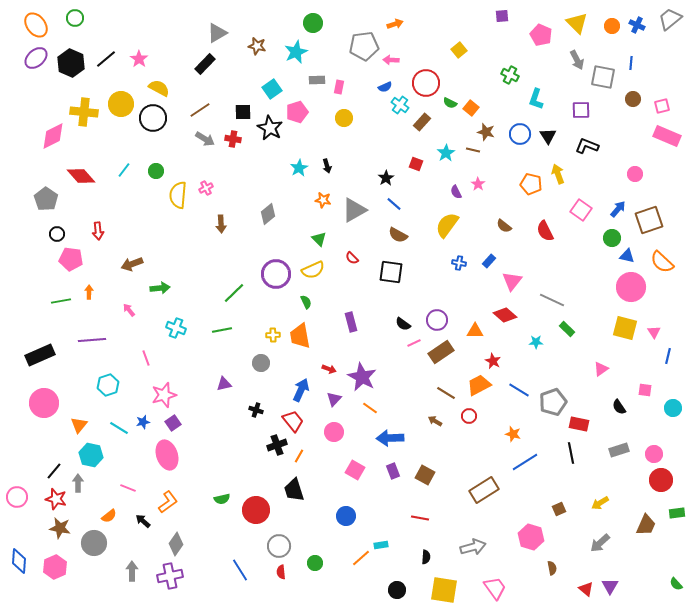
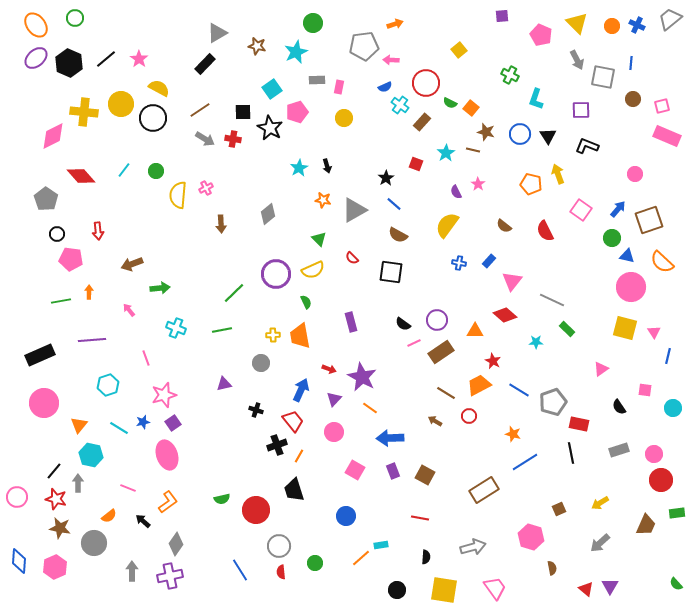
black hexagon at (71, 63): moved 2 px left
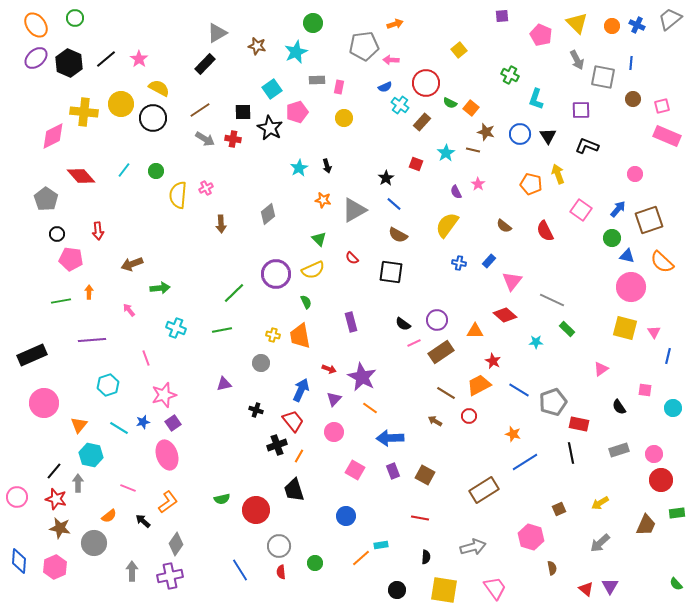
yellow cross at (273, 335): rotated 16 degrees clockwise
black rectangle at (40, 355): moved 8 px left
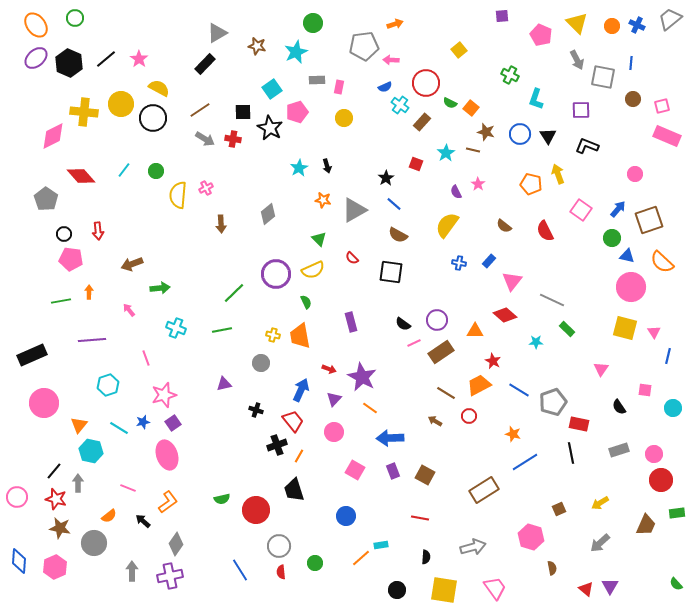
black circle at (57, 234): moved 7 px right
pink triangle at (601, 369): rotated 21 degrees counterclockwise
cyan hexagon at (91, 455): moved 4 px up
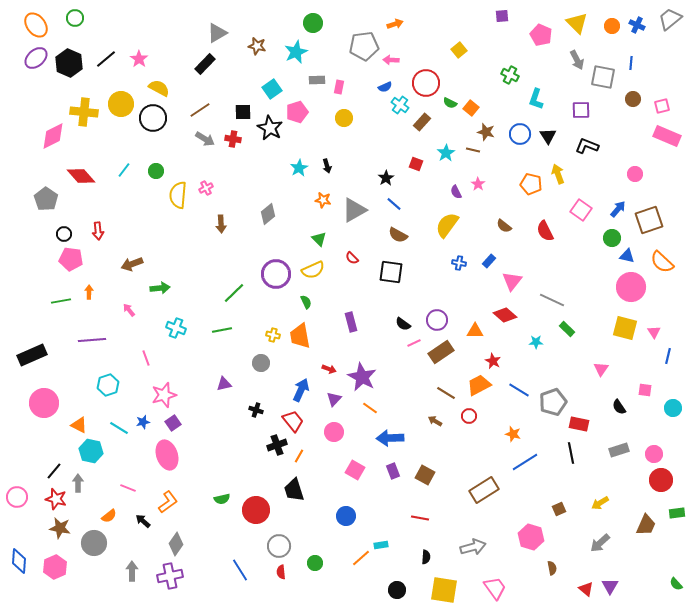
orange triangle at (79, 425): rotated 42 degrees counterclockwise
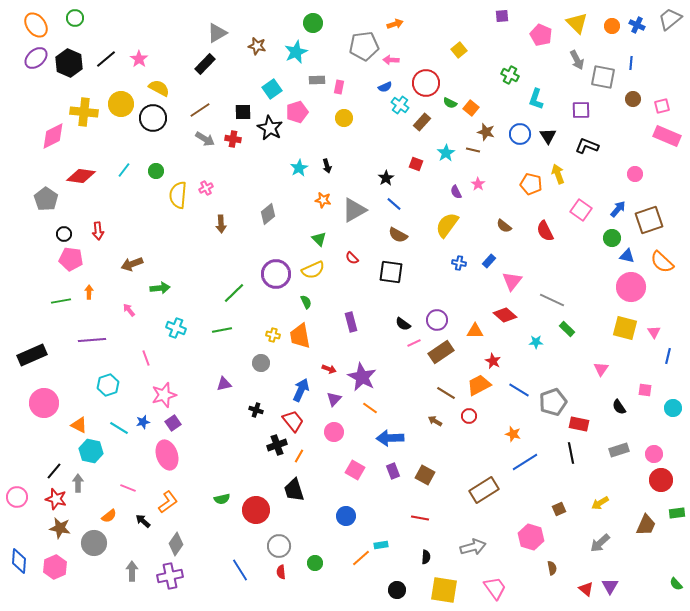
red diamond at (81, 176): rotated 40 degrees counterclockwise
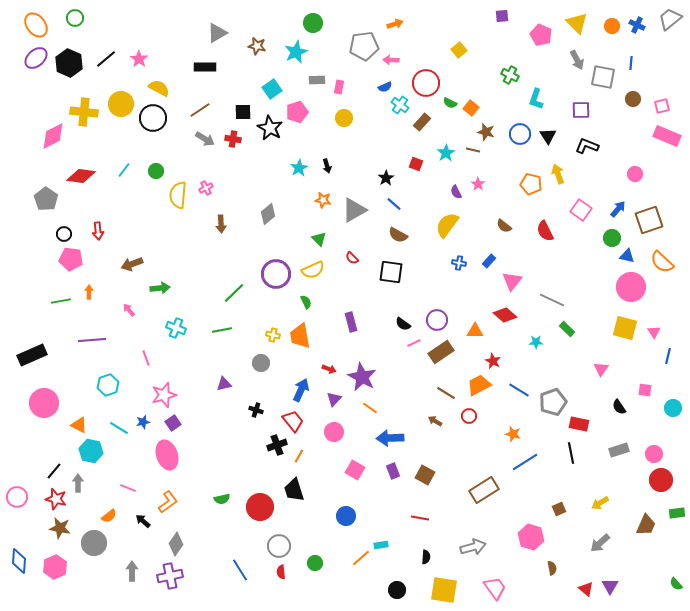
black rectangle at (205, 64): moved 3 px down; rotated 45 degrees clockwise
red circle at (256, 510): moved 4 px right, 3 px up
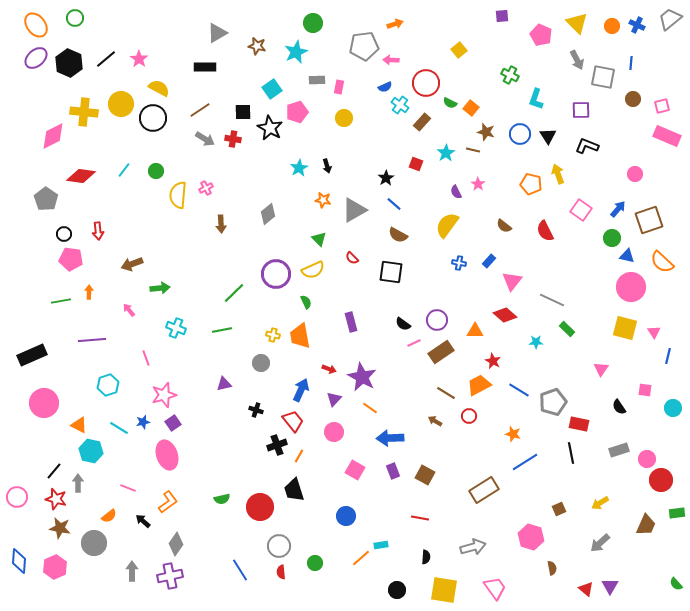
pink circle at (654, 454): moved 7 px left, 5 px down
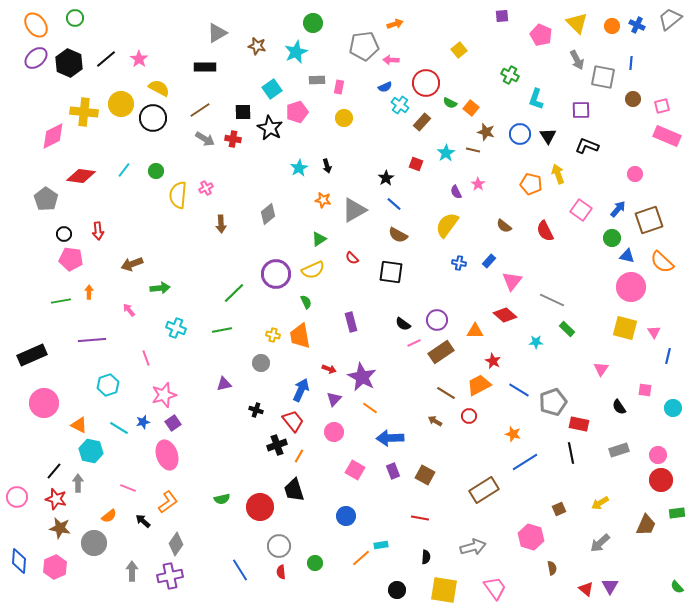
green triangle at (319, 239): rotated 42 degrees clockwise
pink circle at (647, 459): moved 11 px right, 4 px up
green semicircle at (676, 584): moved 1 px right, 3 px down
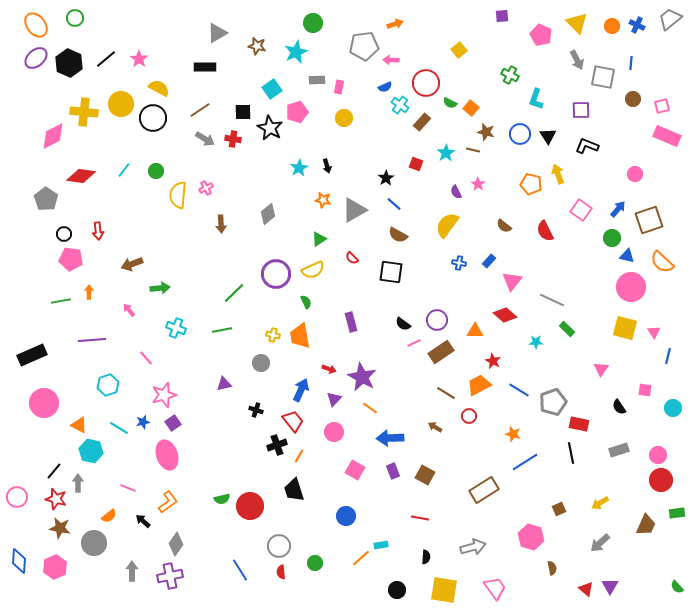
pink line at (146, 358): rotated 21 degrees counterclockwise
brown arrow at (435, 421): moved 6 px down
red circle at (260, 507): moved 10 px left, 1 px up
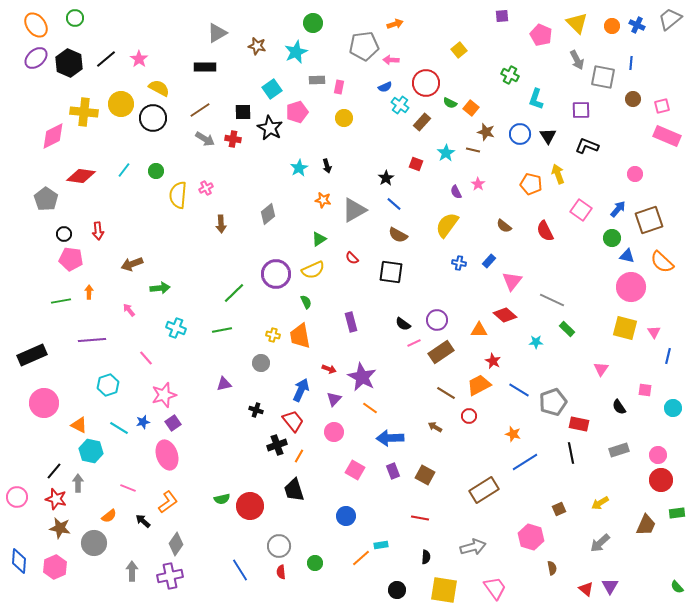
orange triangle at (475, 331): moved 4 px right, 1 px up
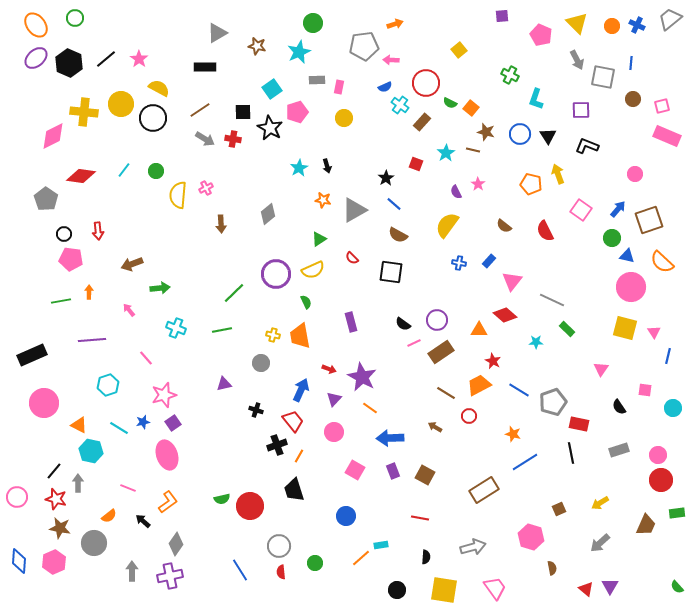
cyan star at (296, 52): moved 3 px right
pink hexagon at (55, 567): moved 1 px left, 5 px up
